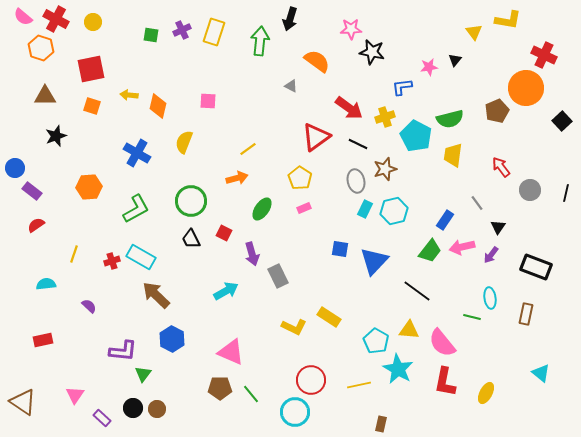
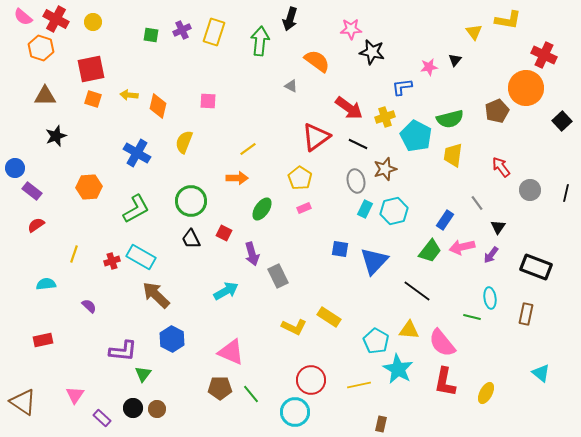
orange square at (92, 106): moved 1 px right, 7 px up
orange arrow at (237, 178): rotated 15 degrees clockwise
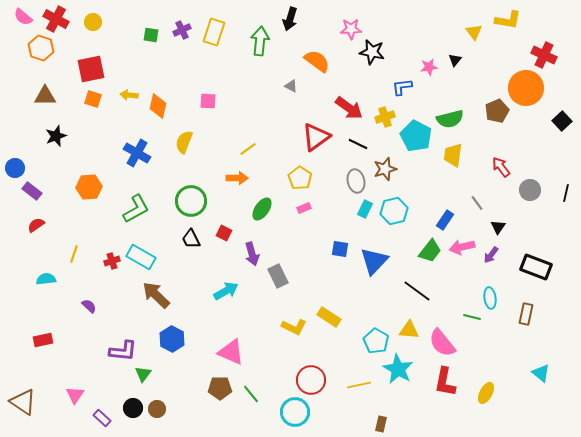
cyan semicircle at (46, 284): moved 5 px up
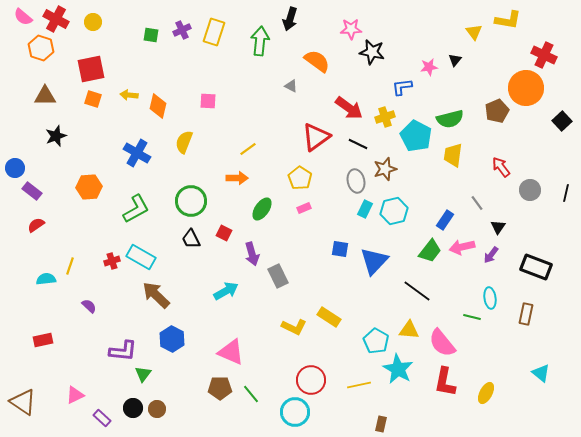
yellow line at (74, 254): moved 4 px left, 12 px down
pink triangle at (75, 395): rotated 30 degrees clockwise
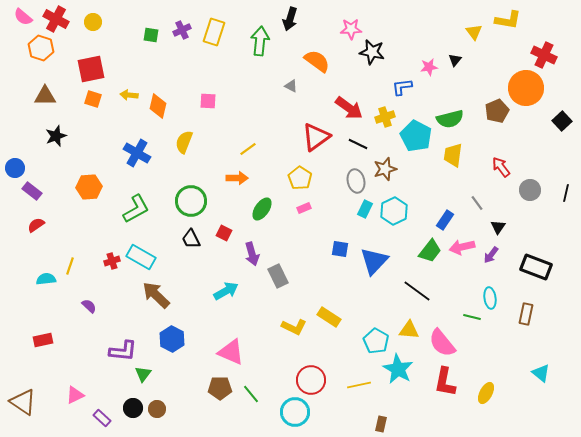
cyan hexagon at (394, 211): rotated 12 degrees counterclockwise
